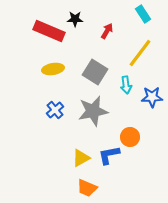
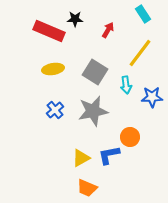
red arrow: moved 1 px right, 1 px up
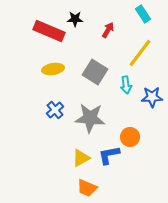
gray star: moved 3 px left, 7 px down; rotated 16 degrees clockwise
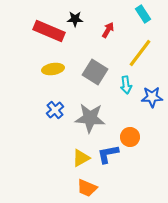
blue L-shape: moved 1 px left, 1 px up
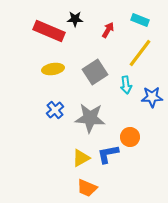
cyan rectangle: moved 3 px left, 6 px down; rotated 36 degrees counterclockwise
gray square: rotated 25 degrees clockwise
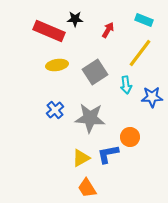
cyan rectangle: moved 4 px right
yellow ellipse: moved 4 px right, 4 px up
orange trapezoid: rotated 35 degrees clockwise
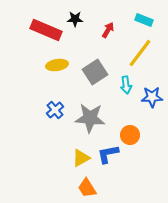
red rectangle: moved 3 px left, 1 px up
orange circle: moved 2 px up
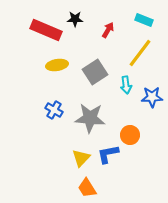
blue cross: moved 1 px left; rotated 18 degrees counterclockwise
yellow triangle: rotated 18 degrees counterclockwise
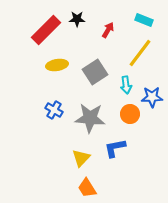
black star: moved 2 px right
red rectangle: rotated 68 degrees counterclockwise
orange circle: moved 21 px up
blue L-shape: moved 7 px right, 6 px up
